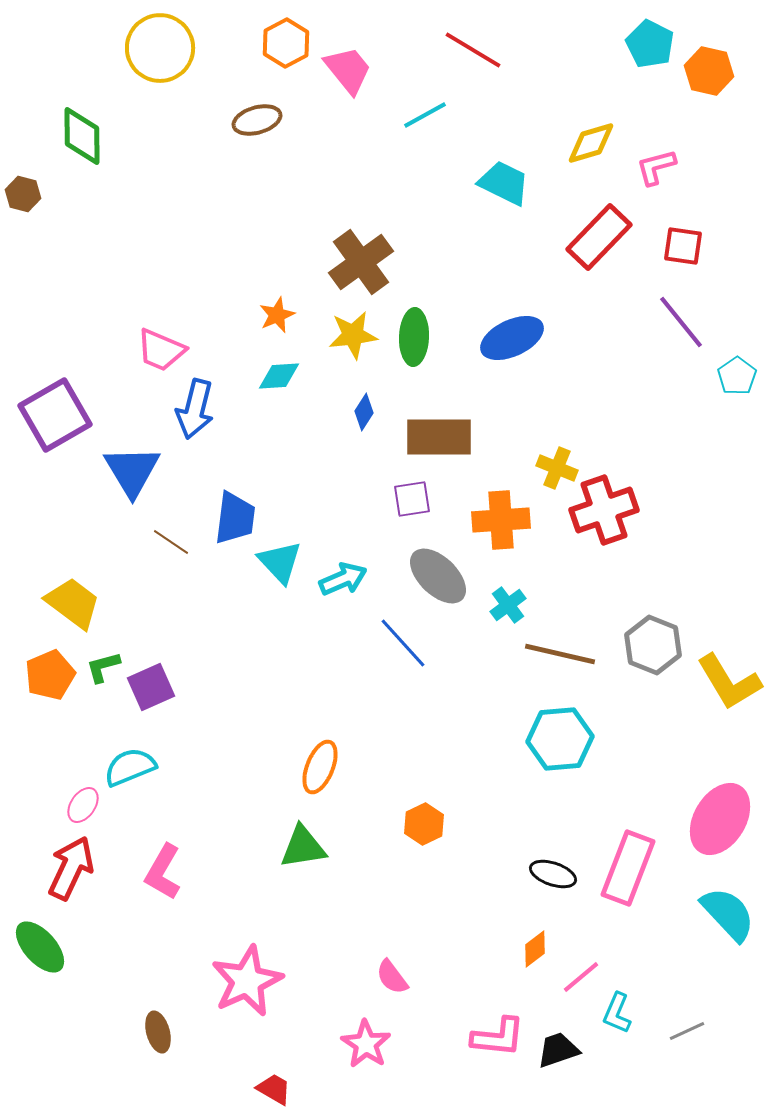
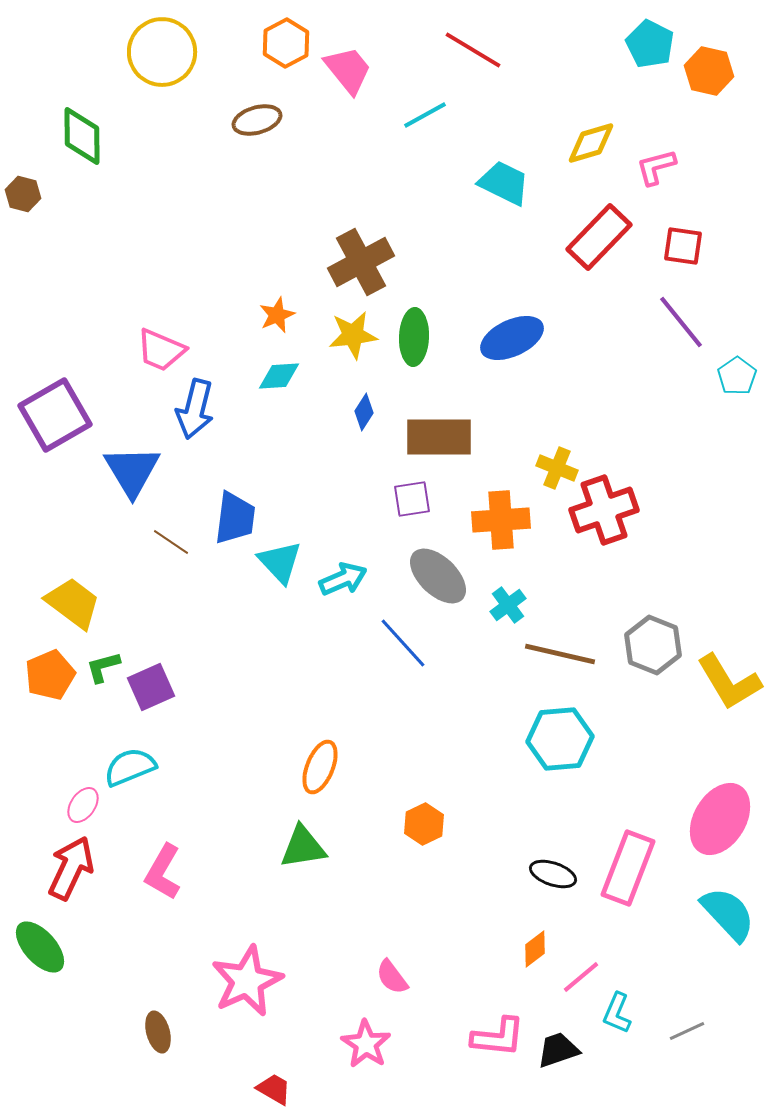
yellow circle at (160, 48): moved 2 px right, 4 px down
brown cross at (361, 262): rotated 8 degrees clockwise
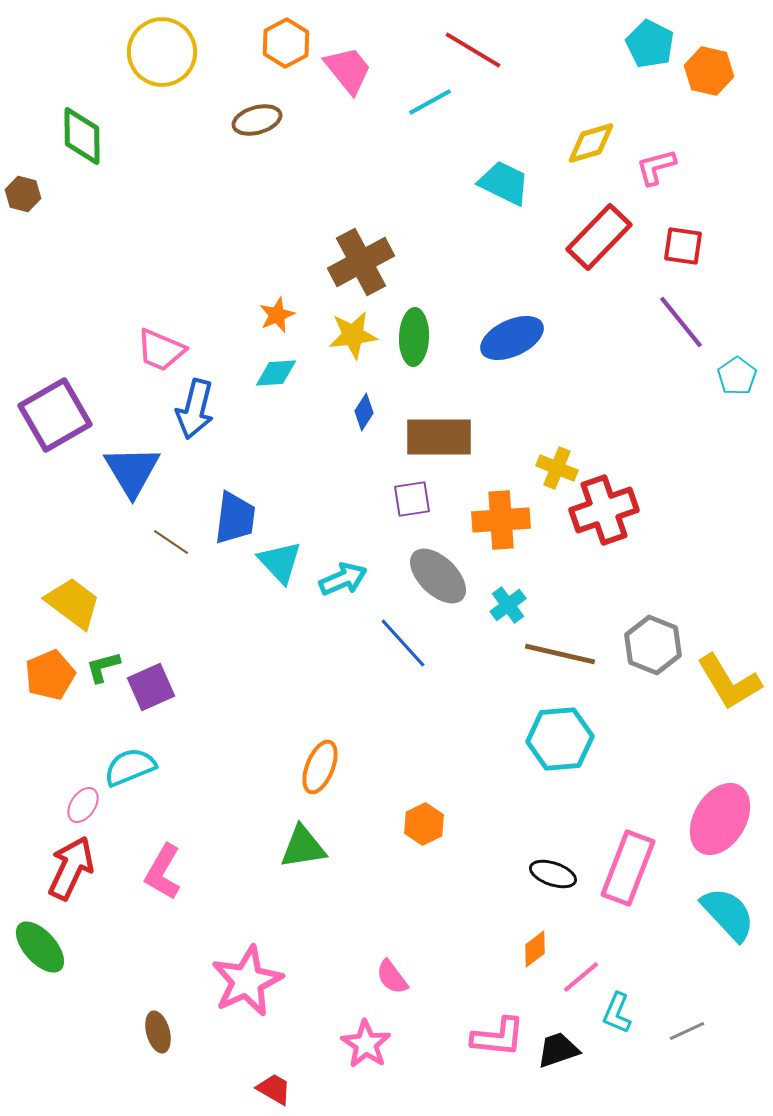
cyan line at (425, 115): moved 5 px right, 13 px up
cyan diamond at (279, 376): moved 3 px left, 3 px up
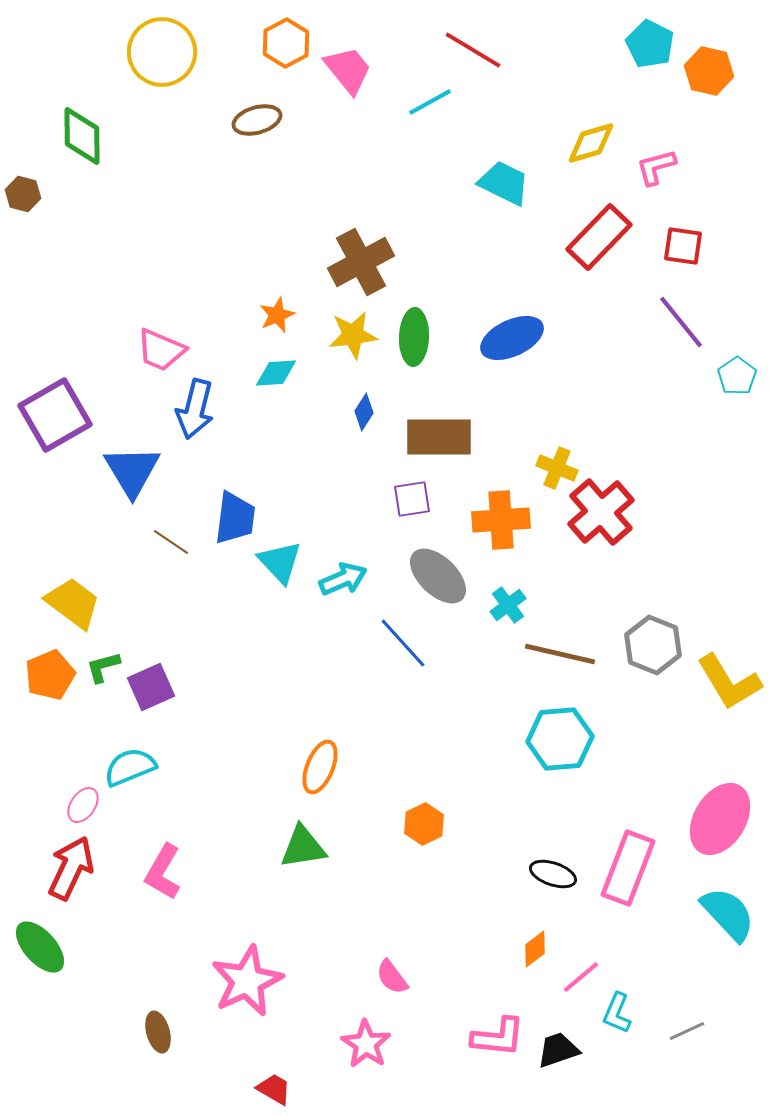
red cross at (604, 510): moved 3 px left, 2 px down; rotated 22 degrees counterclockwise
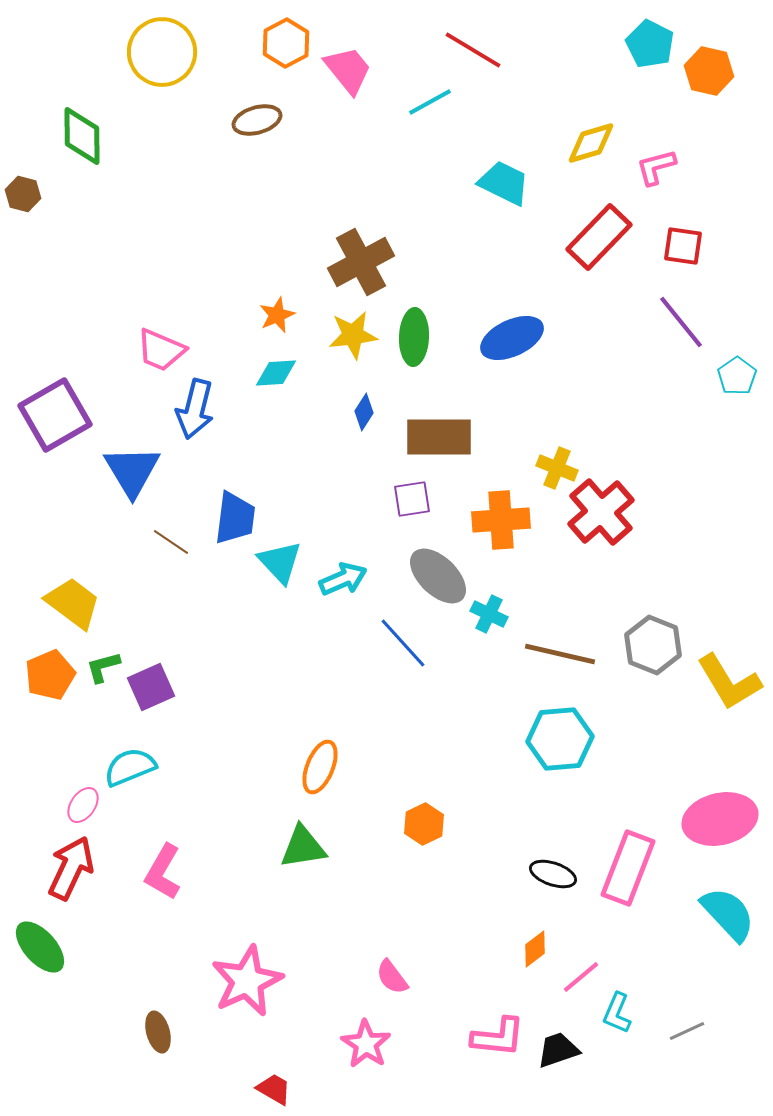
cyan cross at (508, 605): moved 19 px left, 9 px down; rotated 27 degrees counterclockwise
pink ellipse at (720, 819): rotated 46 degrees clockwise
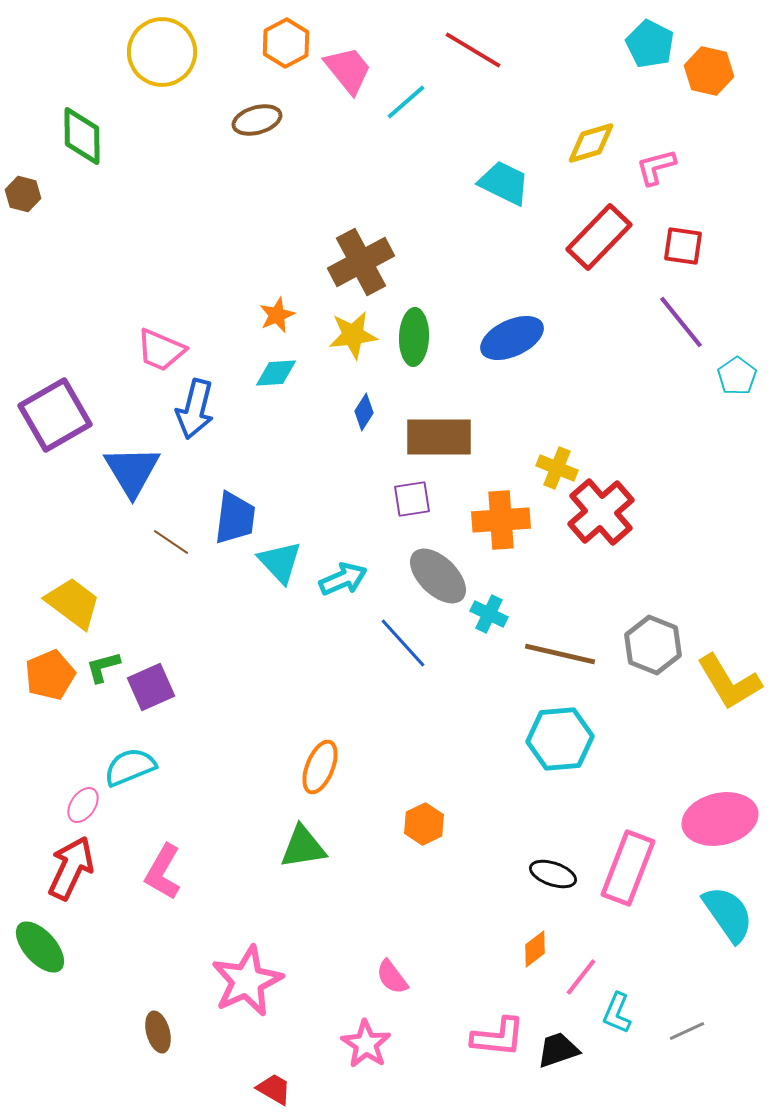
cyan line at (430, 102): moved 24 px left; rotated 12 degrees counterclockwise
cyan semicircle at (728, 914): rotated 8 degrees clockwise
pink line at (581, 977): rotated 12 degrees counterclockwise
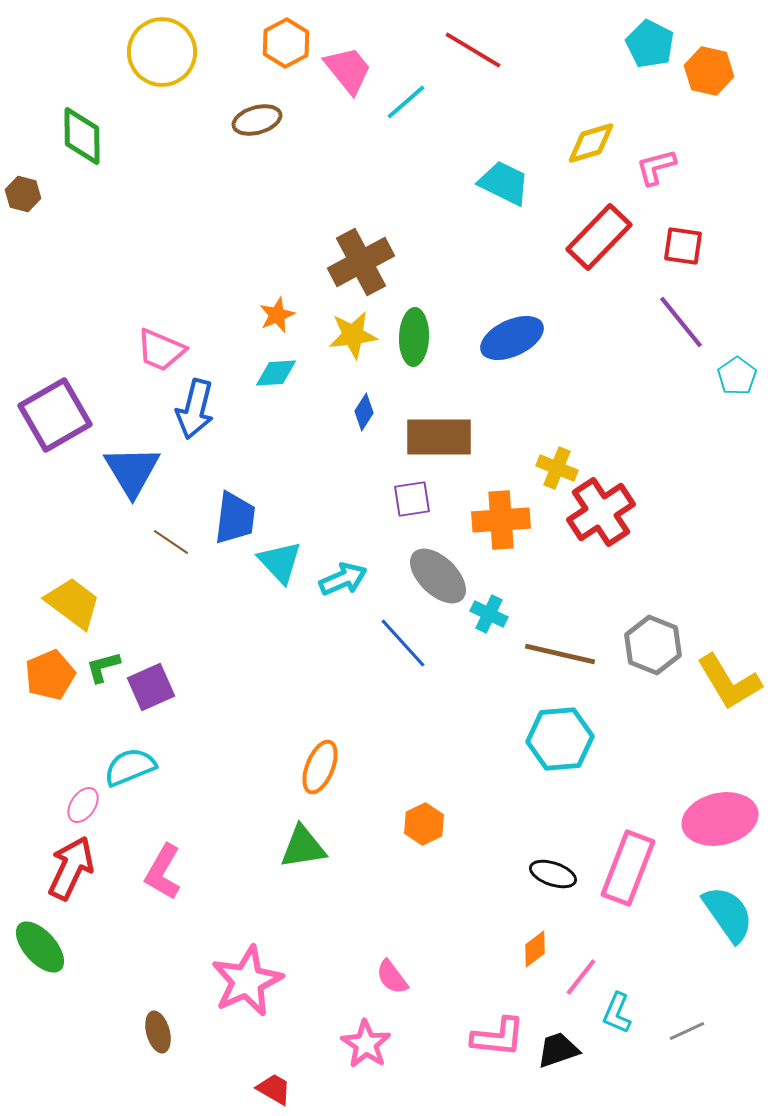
red cross at (601, 512): rotated 8 degrees clockwise
